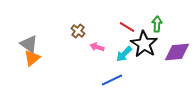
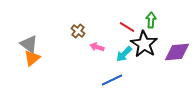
green arrow: moved 6 px left, 4 px up
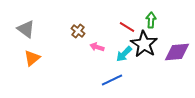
gray triangle: moved 3 px left, 15 px up
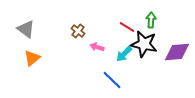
black star: rotated 20 degrees counterclockwise
blue line: rotated 70 degrees clockwise
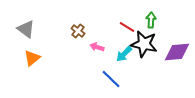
blue line: moved 1 px left, 1 px up
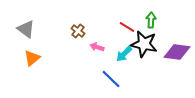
purple diamond: rotated 12 degrees clockwise
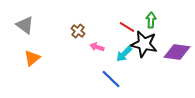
gray triangle: moved 1 px left, 4 px up
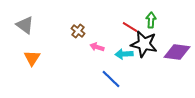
red line: moved 3 px right
cyan arrow: rotated 42 degrees clockwise
orange triangle: rotated 18 degrees counterclockwise
